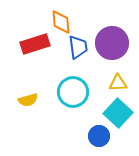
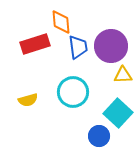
purple circle: moved 1 px left, 3 px down
yellow triangle: moved 5 px right, 8 px up
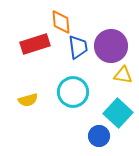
yellow triangle: rotated 12 degrees clockwise
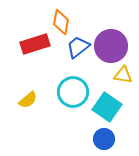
orange diamond: rotated 15 degrees clockwise
blue trapezoid: rotated 120 degrees counterclockwise
yellow semicircle: rotated 24 degrees counterclockwise
cyan square: moved 11 px left, 6 px up; rotated 8 degrees counterclockwise
blue circle: moved 5 px right, 3 px down
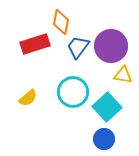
blue trapezoid: rotated 15 degrees counterclockwise
yellow semicircle: moved 2 px up
cyan square: rotated 12 degrees clockwise
